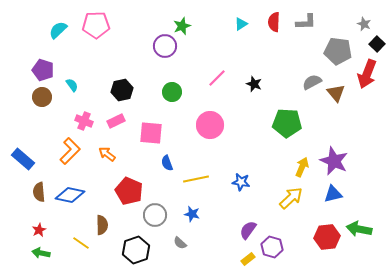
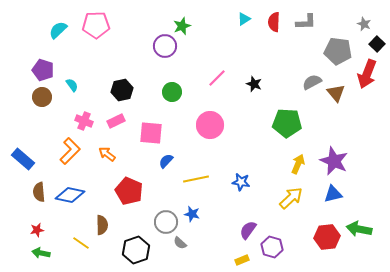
cyan triangle at (241, 24): moved 3 px right, 5 px up
blue semicircle at (167, 163): moved 1 px left, 2 px up; rotated 63 degrees clockwise
yellow arrow at (302, 167): moved 4 px left, 3 px up
gray circle at (155, 215): moved 11 px right, 7 px down
red star at (39, 230): moved 2 px left; rotated 16 degrees clockwise
yellow rectangle at (248, 259): moved 6 px left, 1 px down; rotated 16 degrees clockwise
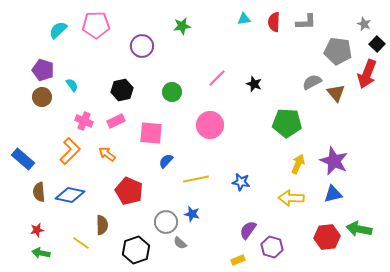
cyan triangle at (244, 19): rotated 24 degrees clockwise
green star at (182, 26): rotated 12 degrees clockwise
purple circle at (165, 46): moved 23 px left
yellow arrow at (291, 198): rotated 135 degrees counterclockwise
yellow rectangle at (242, 260): moved 4 px left
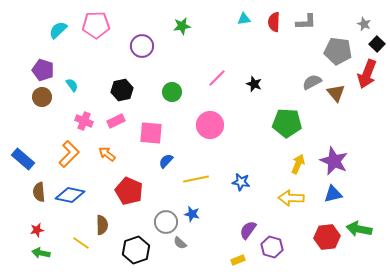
orange L-shape at (70, 151): moved 1 px left, 3 px down
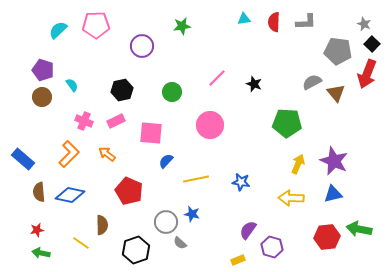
black square at (377, 44): moved 5 px left
